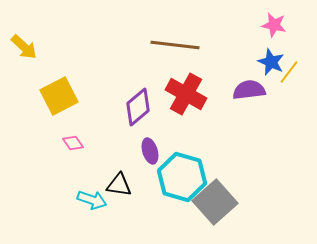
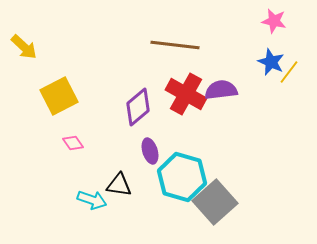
pink star: moved 4 px up
purple semicircle: moved 28 px left
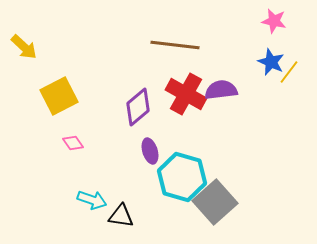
black triangle: moved 2 px right, 31 px down
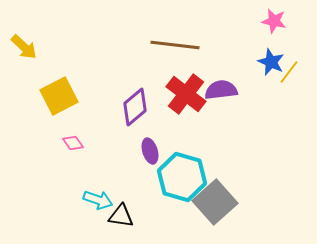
red cross: rotated 9 degrees clockwise
purple diamond: moved 3 px left
cyan arrow: moved 6 px right
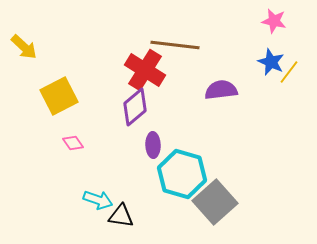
red cross: moved 41 px left, 24 px up; rotated 6 degrees counterclockwise
purple ellipse: moved 3 px right, 6 px up; rotated 15 degrees clockwise
cyan hexagon: moved 3 px up
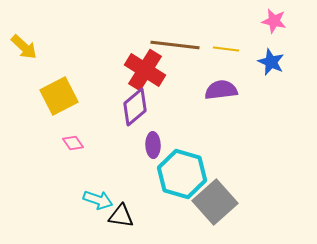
yellow line: moved 63 px left, 23 px up; rotated 60 degrees clockwise
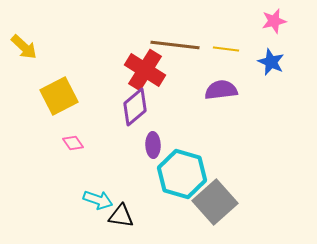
pink star: rotated 25 degrees counterclockwise
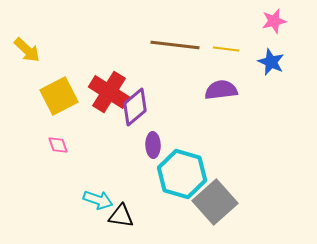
yellow arrow: moved 3 px right, 3 px down
red cross: moved 36 px left, 22 px down
pink diamond: moved 15 px left, 2 px down; rotated 15 degrees clockwise
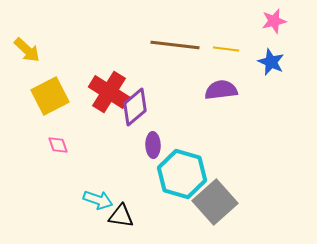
yellow square: moved 9 px left
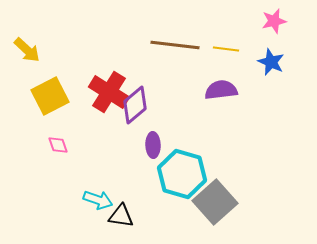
purple diamond: moved 2 px up
